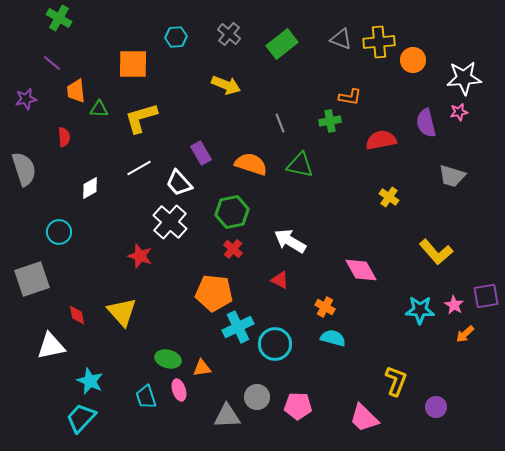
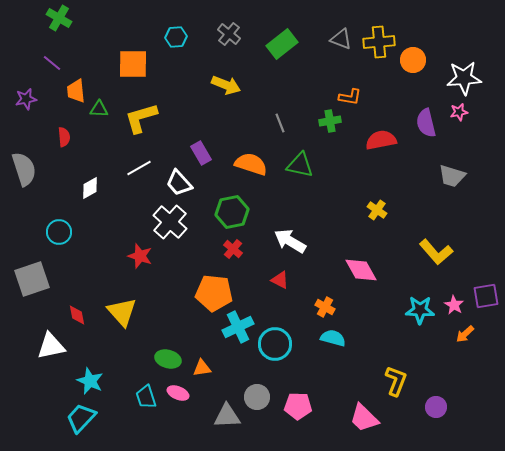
yellow cross at (389, 197): moved 12 px left, 13 px down
pink ellipse at (179, 390): moved 1 px left, 3 px down; rotated 50 degrees counterclockwise
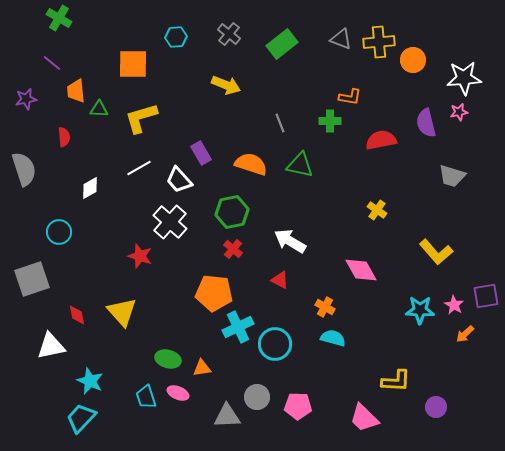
green cross at (330, 121): rotated 10 degrees clockwise
white trapezoid at (179, 183): moved 3 px up
yellow L-shape at (396, 381): rotated 72 degrees clockwise
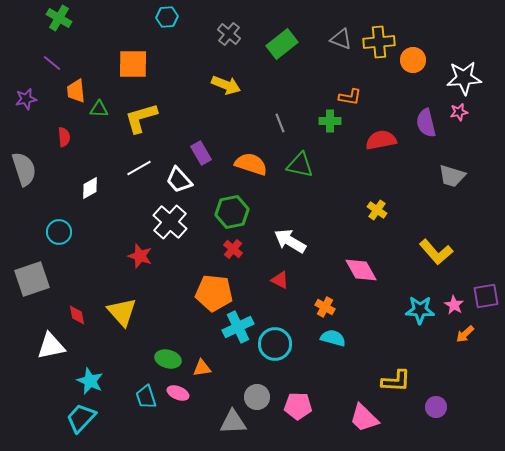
cyan hexagon at (176, 37): moved 9 px left, 20 px up
gray triangle at (227, 416): moved 6 px right, 6 px down
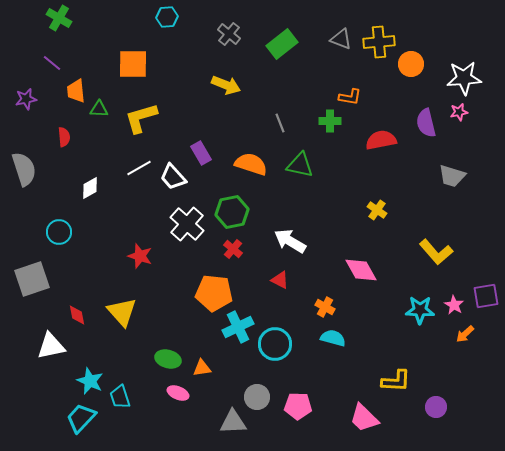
orange circle at (413, 60): moved 2 px left, 4 px down
white trapezoid at (179, 180): moved 6 px left, 3 px up
white cross at (170, 222): moved 17 px right, 2 px down
cyan trapezoid at (146, 397): moved 26 px left
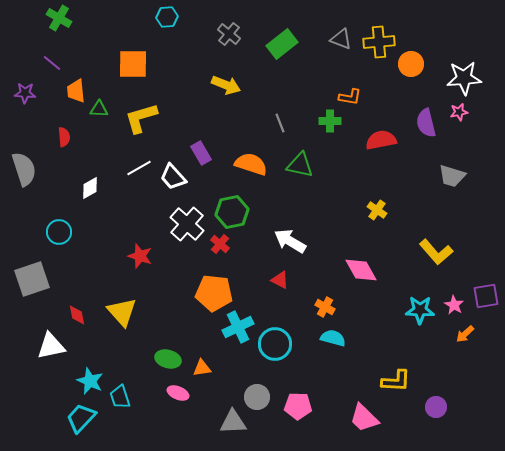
purple star at (26, 99): moved 1 px left, 6 px up; rotated 15 degrees clockwise
red cross at (233, 249): moved 13 px left, 5 px up
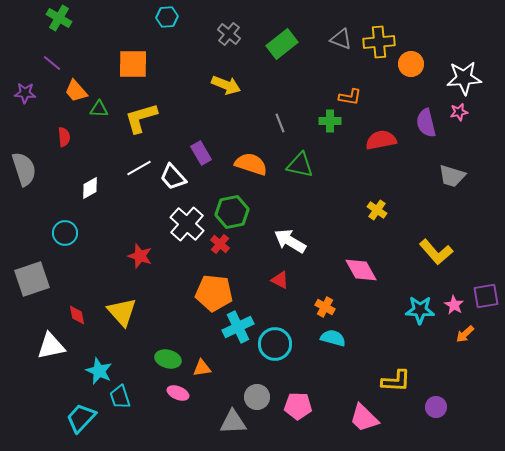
orange trapezoid at (76, 91): rotated 35 degrees counterclockwise
cyan circle at (59, 232): moved 6 px right, 1 px down
cyan star at (90, 381): moved 9 px right, 10 px up
